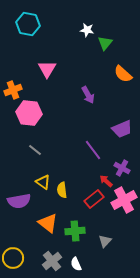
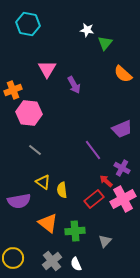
purple arrow: moved 14 px left, 10 px up
pink cross: moved 1 px left, 1 px up
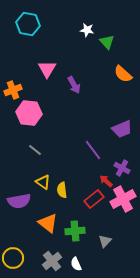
green triangle: moved 2 px right, 1 px up; rotated 21 degrees counterclockwise
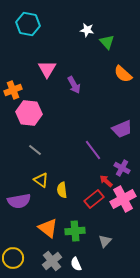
yellow triangle: moved 2 px left, 2 px up
orange triangle: moved 5 px down
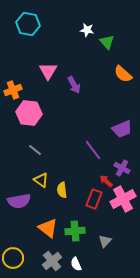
pink triangle: moved 1 px right, 2 px down
red rectangle: rotated 30 degrees counterclockwise
